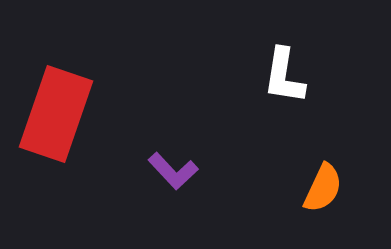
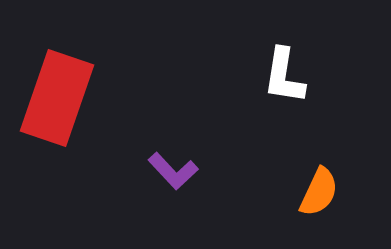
red rectangle: moved 1 px right, 16 px up
orange semicircle: moved 4 px left, 4 px down
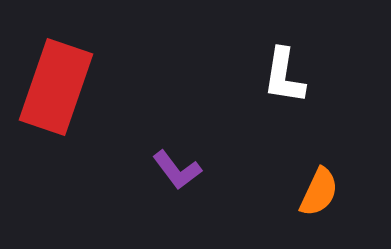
red rectangle: moved 1 px left, 11 px up
purple L-shape: moved 4 px right, 1 px up; rotated 6 degrees clockwise
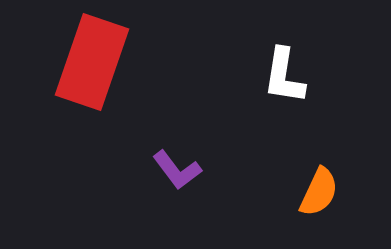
red rectangle: moved 36 px right, 25 px up
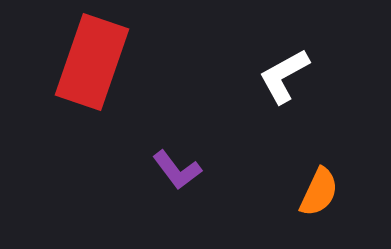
white L-shape: rotated 52 degrees clockwise
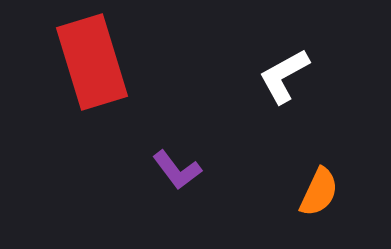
red rectangle: rotated 36 degrees counterclockwise
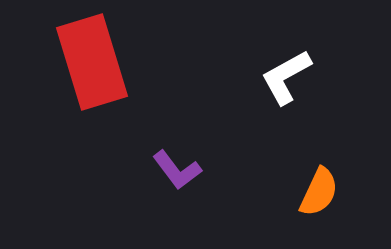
white L-shape: moved 2 px right, 1 px down
